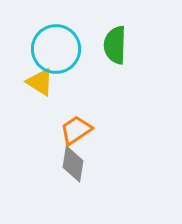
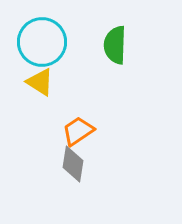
cyan circle: moved 14 px left, 7 px up
orange trapezoid: moved 2 px right, 1 px down
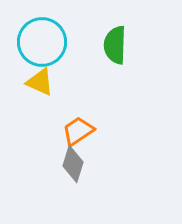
yellow triangle: rotated 8 degrees counterclockwise
gray diamond: rotated 9 degrees clockwise
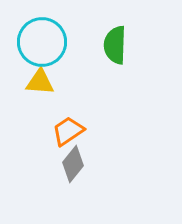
yellow triangle: rotated 20 degrees counterclockwise
orange trapezoid: moved 10 px left
gray diamond: rotated 21 degrees clockwise
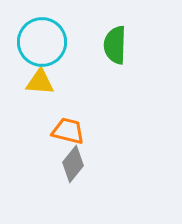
orange trapezoid: rotated 48 degrees clockwise
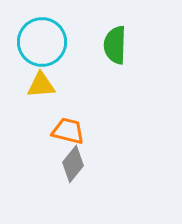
yellow triangle: moved 1 px right, 3 px down; rotated 8 degrees counterclockwise
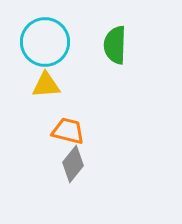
cyan circle: moved 3 px right
yellow triangle: moved 5 px right
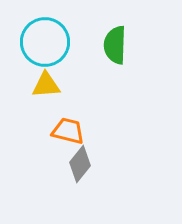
gray diamond: moved 7 px right
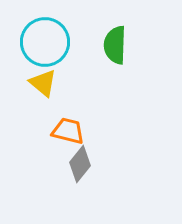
yellow triangle: moved 3 px left, 2 px up; rotated 44 degrees clockwise
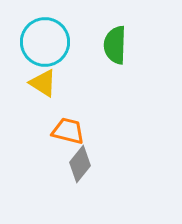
yellow triangle: rotated 8 degrees counterclockwise
